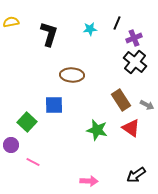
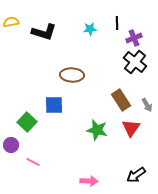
black line: rotated 24 degrees counterclockwise
black L-shape: moved 5 px left, 2 px up; rotated 90 degrees clockwise
gray arrow: rotated 32 degrees clockwise
red triangle: rotated 30 degrees clockwise
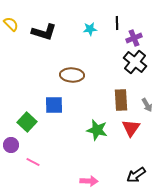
yellow semicircle: moved 2 px down; rotated 56 degrees clockwise
brown rectangle: rotated 30 degrees clockwise
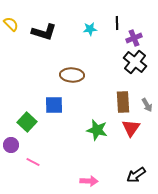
brown rectangle: moved 2 px right, 2 px down
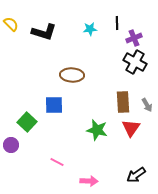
black cross: rotated 10 degrees counterclockwise
pink line: moved 24 px right
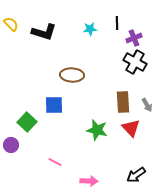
red triangle: rotated 18 degrees counterclockwise
pink line: moved 2 px left
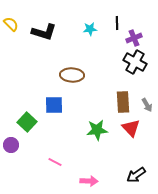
green star: rotated 20 degrees counterclockwise
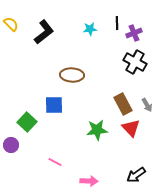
black L-shape: rotated 55 degrees counterclockwise
purple cross: moved 5 px up
brown rectangle: moved 2 px down; rotated 25 degrees counterclockwise
